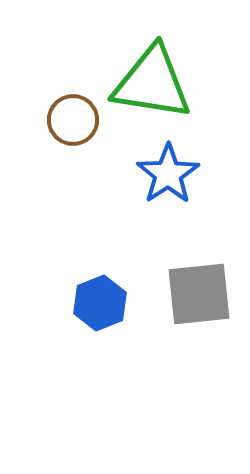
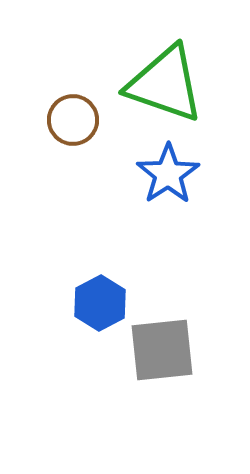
green triangle: moved 13 px right, 1 px down; rotated 10 degrees clockwise
gray square: moved 37 px left, 56 px down
blue hexagon: rotated 6 degrees counterclockwise
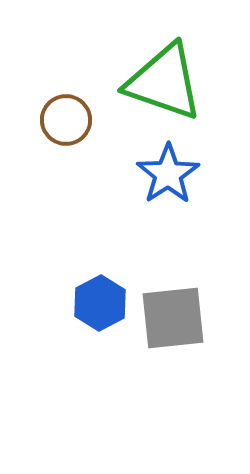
green triangle: moved 1 px left, 2 px up
brown circle: moved 7 px left
gray square: moved 11 px right, 32 px up
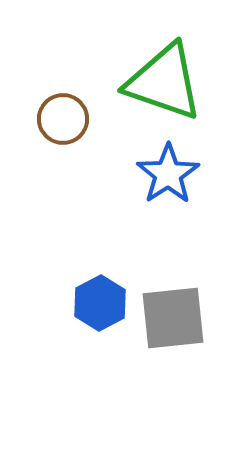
brown circle: moved 3 px left, 1 px up
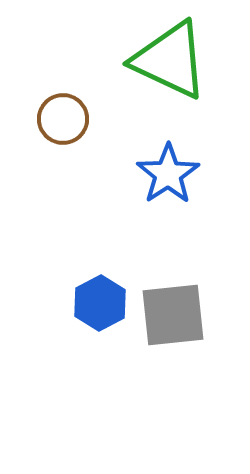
green triangle: moved 6 px right, 22 px up; rotated 6 degrees clockwise
gray square: moved 3 px up
